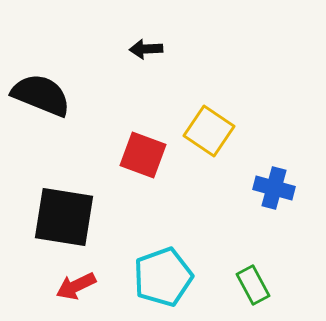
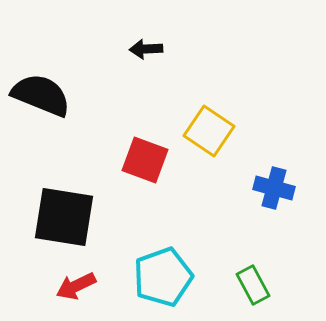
red square: moved 2 px right, 5 px down
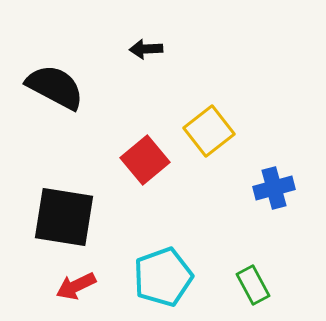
black semicircle: moved 14 px right, 8 px up; rotated 6 degrees clockwise
yellow square: rotated 18 degrees clockwise
red square: rotated 30 degrees clockwise
blue cross: rotated 30 degrees counterclockwise
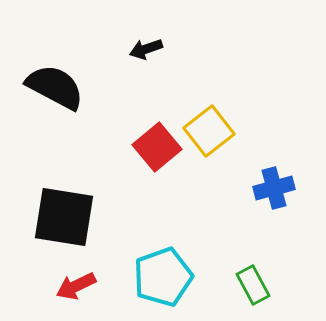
black arrow: rotated 16 degrees counterclockwise
red square: moved 12 px right, 13 px up
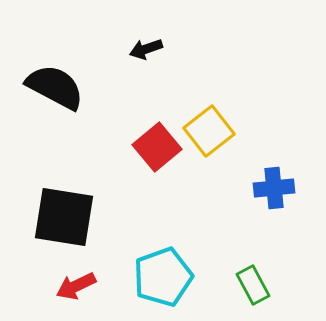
blue cross: rotated 9 degrees clockwise
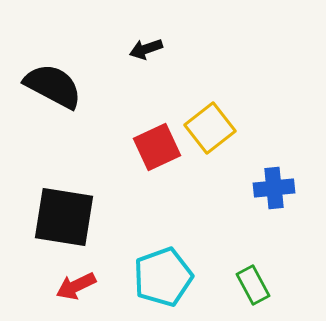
black semicircle: moved 2 px left, 1 px up
yellow square: moved 1 px right, 3 px up
red square: rotated 15 degrees clockwise
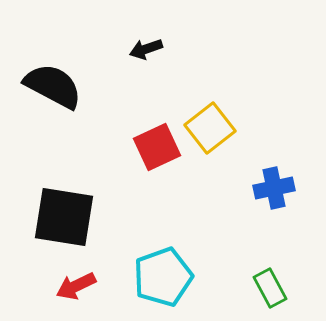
blue cross: rotated 6 degrees counterclockwise
green rectangle: moved 17 px right, 3 px down
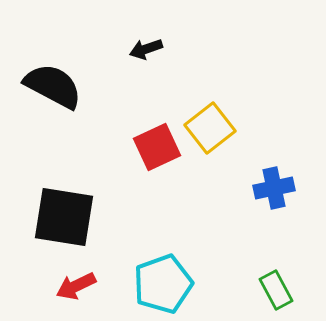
cyan pentagon: moved 7 px down
green rectangle: moved 6 px right, 2 px down
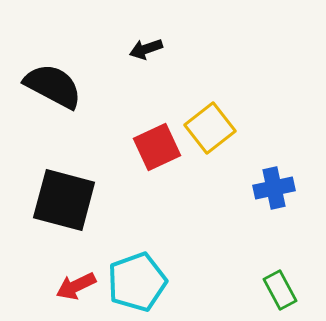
black square: moved 17 px up; rotated 6 degrees clockwise
cyan pentagon: moved 26 px left, 2 px up
green rectangle: moved 4 px right
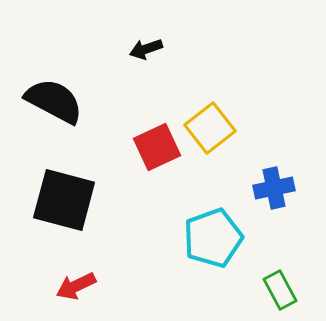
black semicircle: moved 1 px right, 15 px down
cyan pentagon: moved 76 px right, 44 px up
